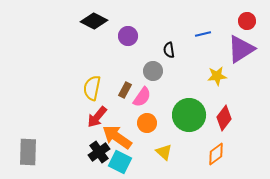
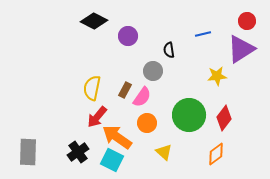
black cross: moved 21 px left
cyan square: moved 8 px left, 2 px up
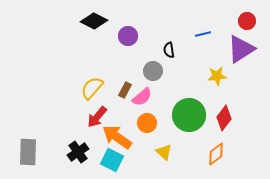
yellow semicircle: rotated 30 degrees clockwise
pink semicircle: rotated 15 degrees clockwise
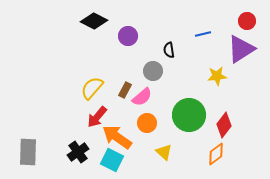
red diamond: moved 7 px down
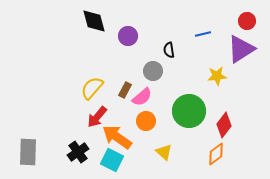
black diamond: rotated 48 degrees clockwise
green circle: moved 4 px up
orange circle: moved 1 px left, 2 px up
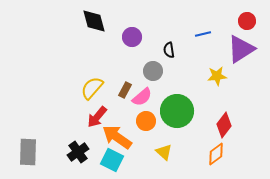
purple circle: moved 4 px right, 1 px down
green circle: moved 12 px left
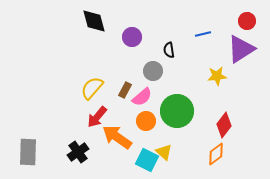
cyan square: moved 35 px right
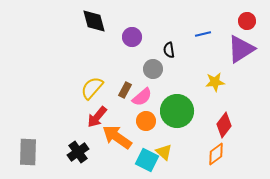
gray circle: moved 2 px up
yellow star: moved 2 px left, 6 px down
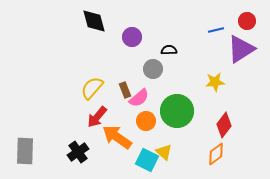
blue line: moved 13 px right, 4 px up
black semicircle: rotated 98 degrees clockwise
brown rectangle: rotated 49 degrees counterclockwise
pink semicircle: moved 3 px left, 1 px down
gray rectangle: moved 3 px left, 1 px up
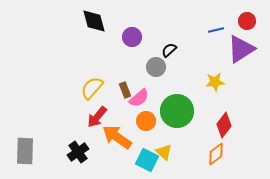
black semicircle: rotated 42 degrees counterclockwise
gray circle: moved 3 px right, 2 px up
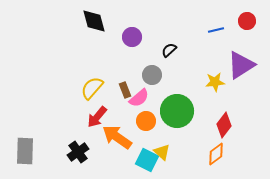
purple triangle: moved 16 px down
gray circle: moved 4 px left, 8 px down
yellow triangle: moved 2 px left
